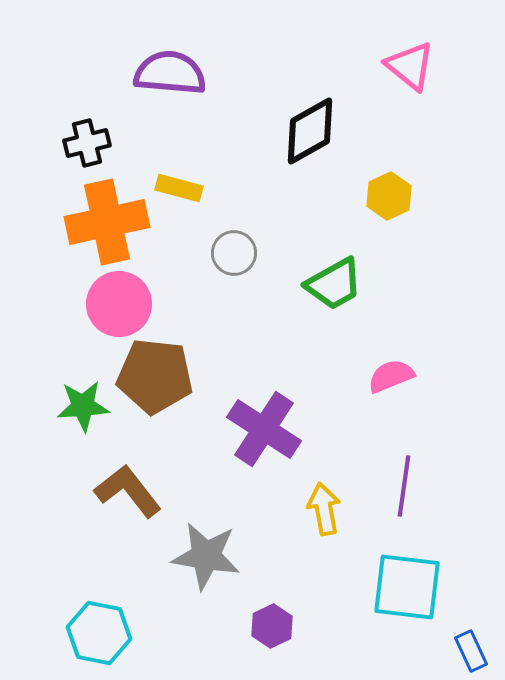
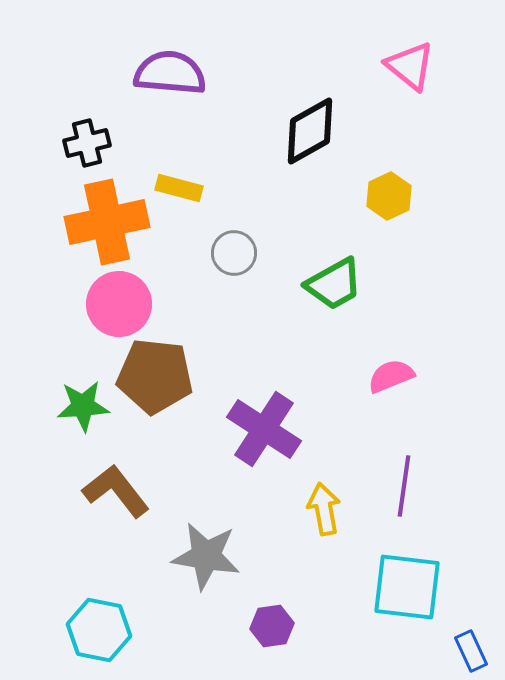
brown L-shape: moved 12 px left
purple hexagon: rotated 18 degrees clockwise
cyan hexagon: moved 3 px up
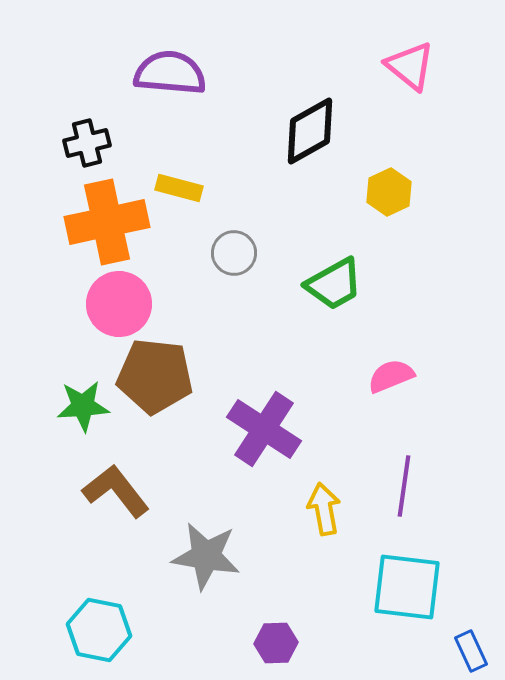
yellow hexagon: moved 4 px up
purple hexagon: moved 4 px right, 17 px down; rotated 6 degrees clockwise
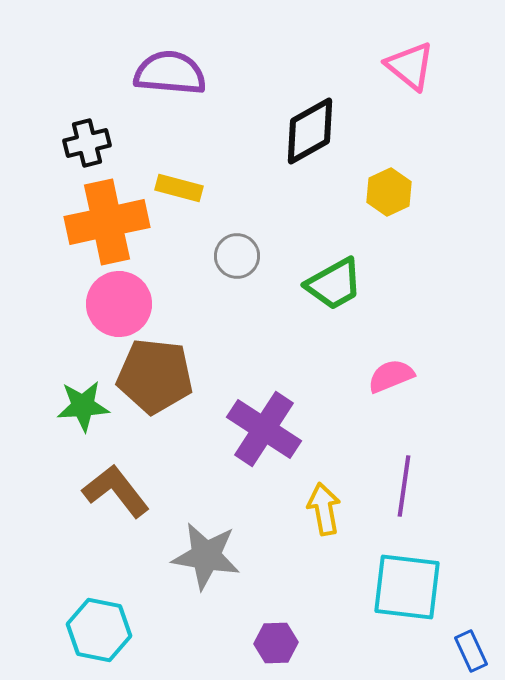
gray circle: moved 3 px right, 3 px down
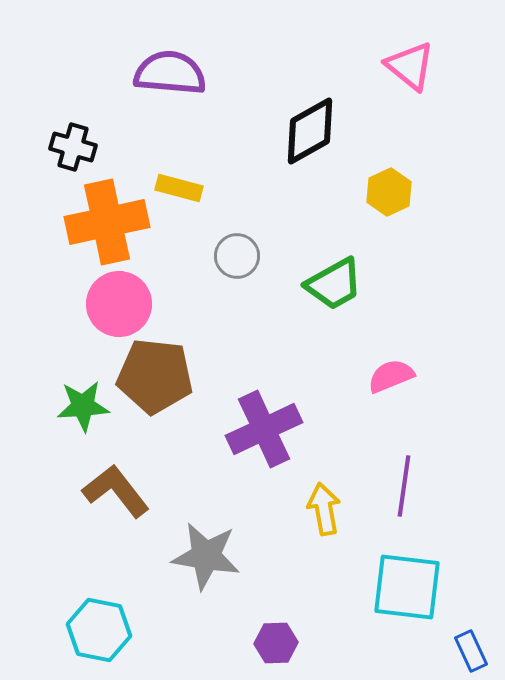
black cross: moved 14 px left, 4 px down; rotated 30 degrees clockwise
purple cross: rotated 32 degrees clockwise
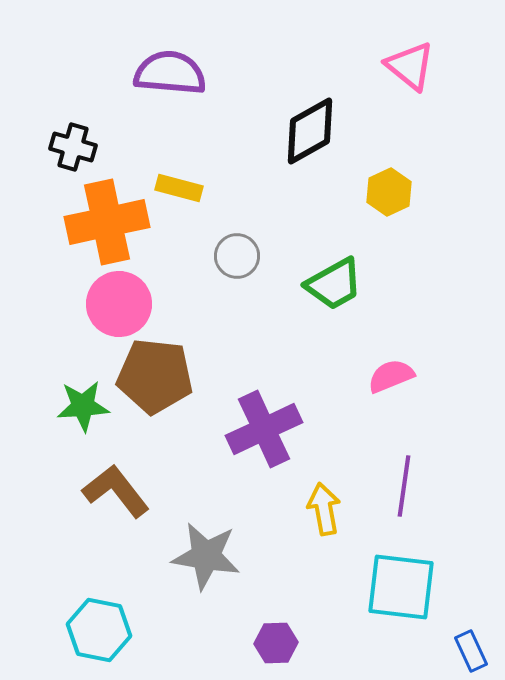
cyan square: moved 6 px left
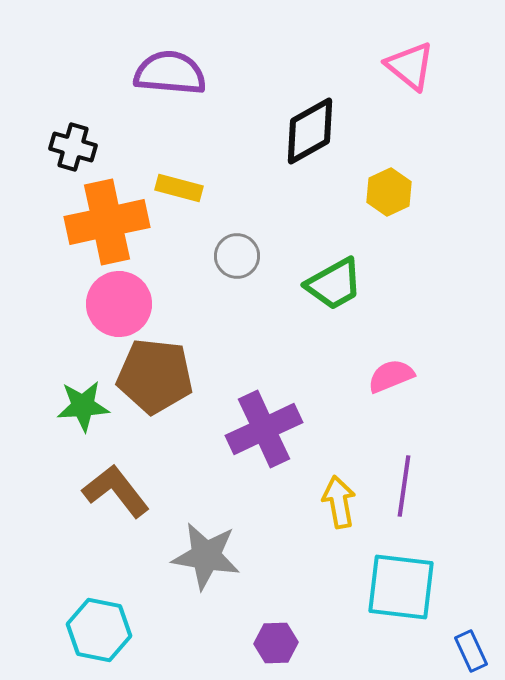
yellow arrow: moved 15 px right, 7 px up
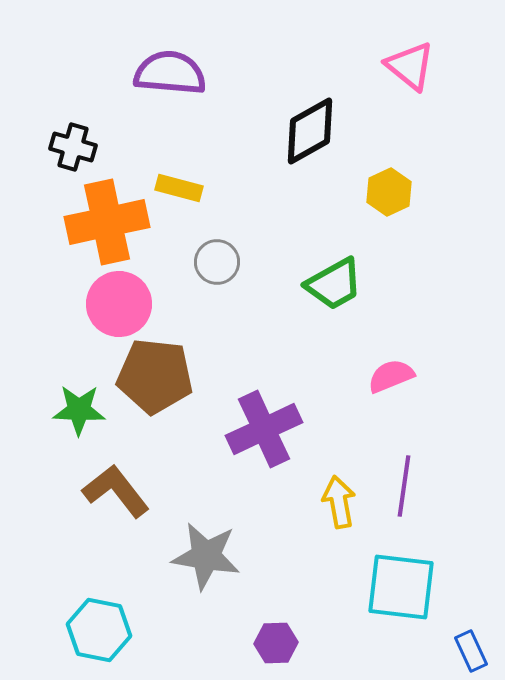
gray circle: moved 20 px left, 6 px down
green star: moved 4 px left, 4 px down; rotated 6 degrees clockwise
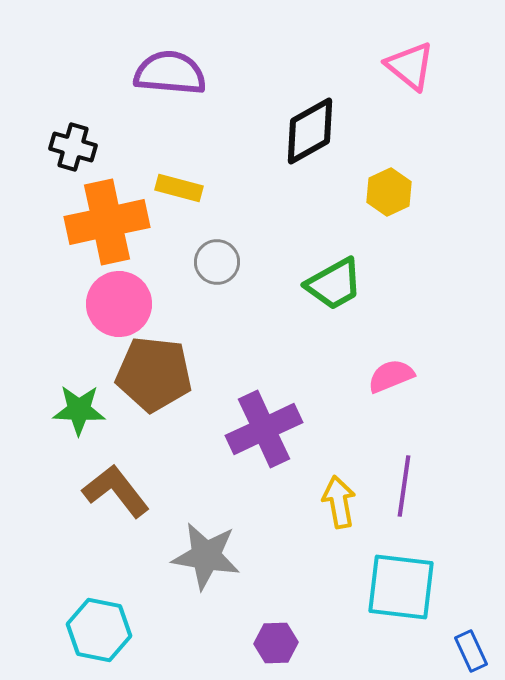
brown pentagon: moved 1 px left, 2 px up
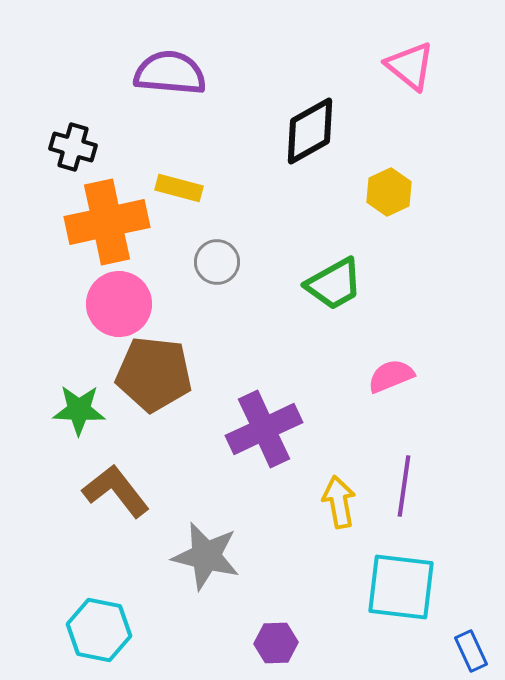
gray star: rotated 4 degrees clockwise
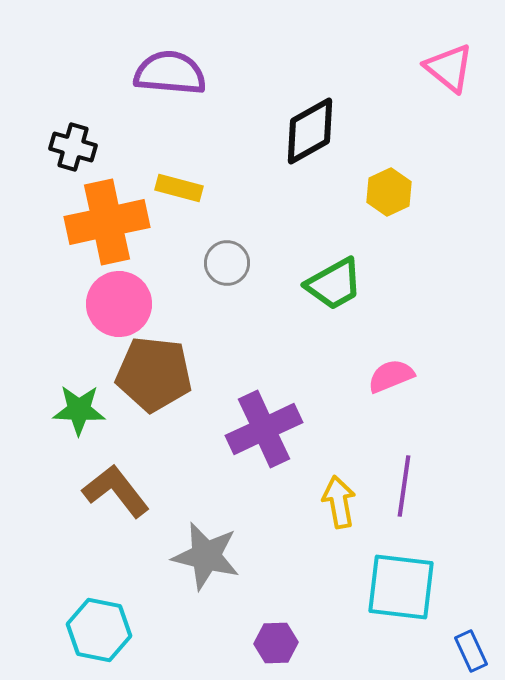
pink triangle: moved 39 px right, 2 px down
gray circle: moved 10 px right, 1 px down
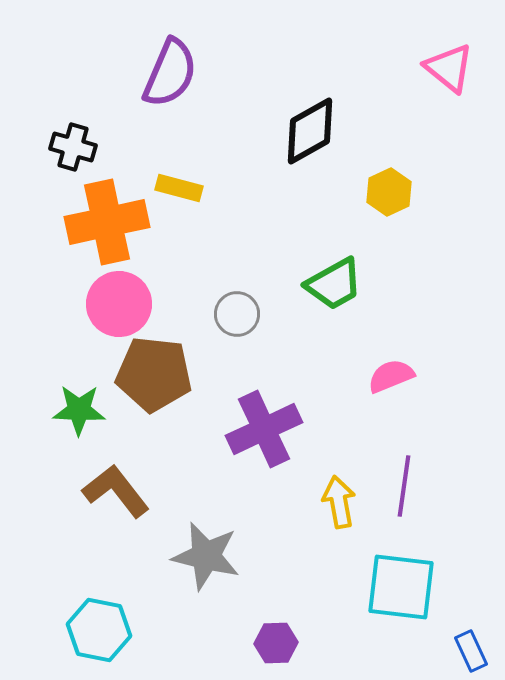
purple semicircle: rotated 108 degrees clockwise
gray circle: moved 10 px right, 51 px down
